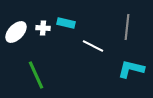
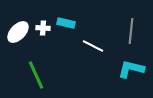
gray line: moved 4 px right, 4 px down
white ellipse: moved 2 px right
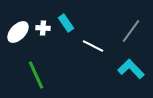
cyan rectangle: rotated 42 degrees clockwise
gray line: rotated 30 degrees clockwise
cyan L-shape: rotated 32 degrees clockwise
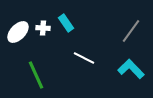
white line: moved 9 px left, 12 px down
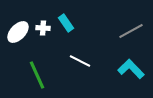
gray line: rotated 25 degrees clockwise
white line: moved 4 px left, 3 px down
green line: moved 1 px right
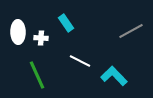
white cross: moved 2 px left, 10 px down
white ellipse: rotated 45 degrees counterclockwise
cyan L-shape: moved 17 px left, 7 px down
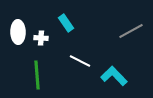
green line: rotated 20 degrees clockwise
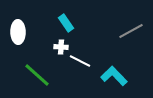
white cross: moved 20 px right, 9 px down
green line: rotated 44 degrees counterclockwise
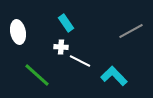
white ellipse: rotated 10 degrees counterclockwise
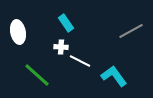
cyan L-shape: rotated 8 degrees clockwise
